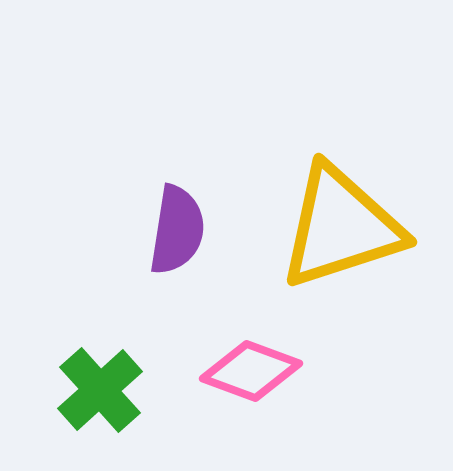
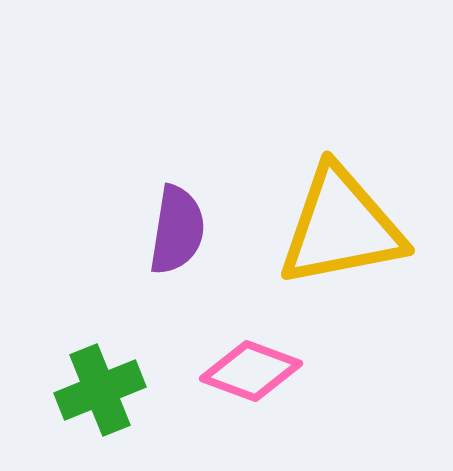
yellow triangle: rotated 7 degrees clockwise
green cross: rotated 20 degrees clockwise
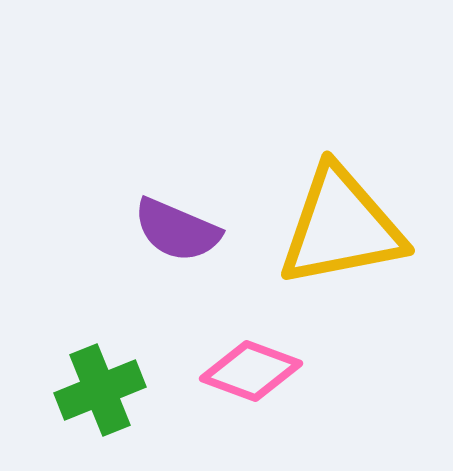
purple semicircle: rotated 104 degrees clockwise
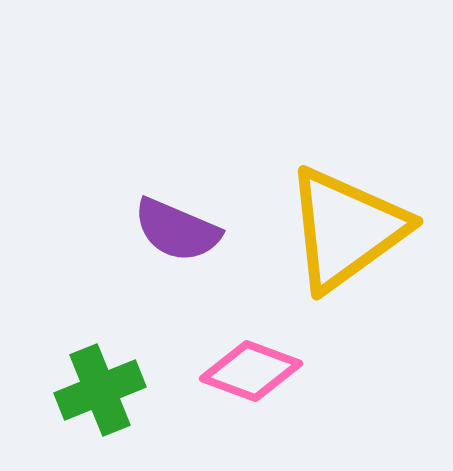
yellow triangle: moved 5 px right, 2 px down; rotated 25 degrees counterclockwise
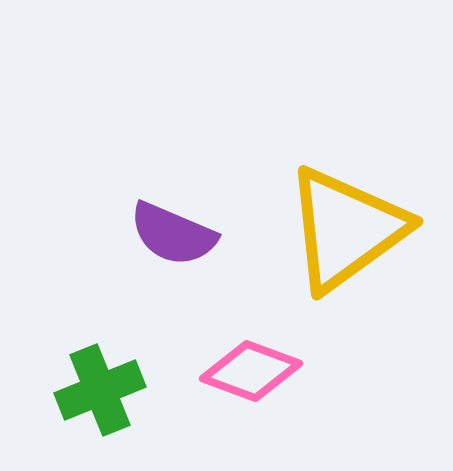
purple semicircle: moved 4 px left, 4 px down
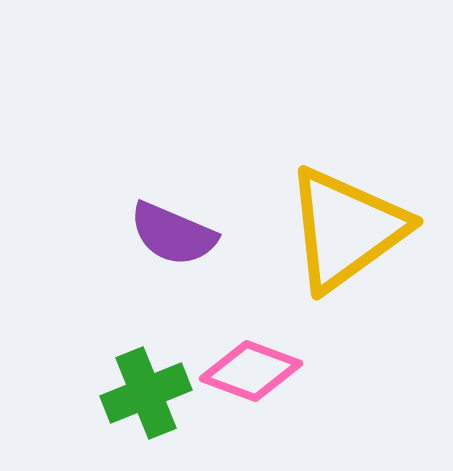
green cross: moved 46 px right, 3 px down
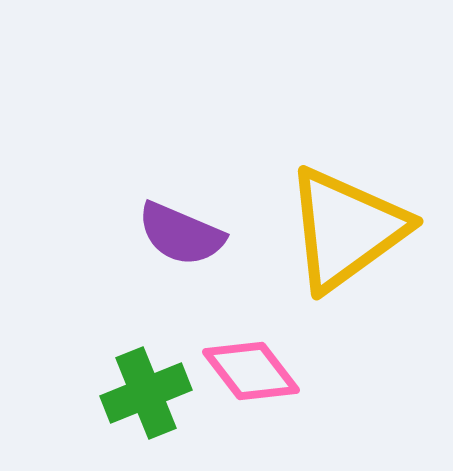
purple semicircle: moved 8 px right
pink diamond: rotated 32 degrees clockwise
